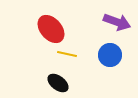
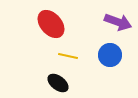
purple arrow: moved 1 px right
red ellipse: moved 5 px up
yellow line: moved 1 px right, 2 px down
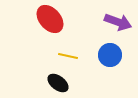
red ellipse: moved 1 px left, 5 px up
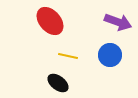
red ellipse: moved 2 px down
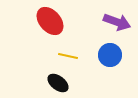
purple arrow: moved 1 px left
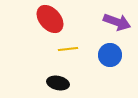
red ellipse: moved 2 px up
yellow line: moved 7 px up; rotated 18 degrees counterclockwise
black ellipse: rotated 25 degrees counterclockwise
